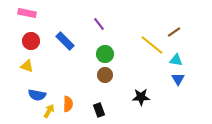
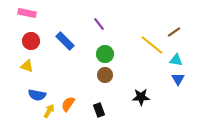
orange semicircle: rotated 147 degrees counterclockwise
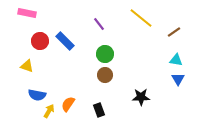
red circle: moved 9 px right
yellow line: moved 11 px left, 27 px up
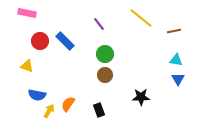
brown line: moved 1 px up; rotated 24 degrees clockwise
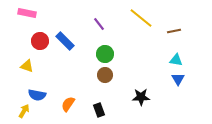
yellow arrow: moved 25 px left
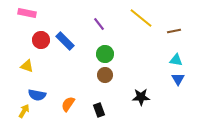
red circle: moved 1 px right, 1 px up
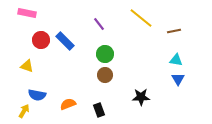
orange semicircle: rotated 35 degrees clockwise
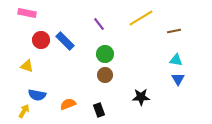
yellow line: rotated 70 degrees counterclockwise
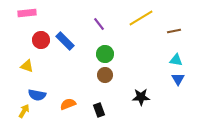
pink rectangle: rotated 18 degrees counterclockwise
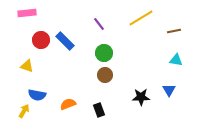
green circle: moved 1 px left, 1 px up
blue triangle: moved 9 px left, 11 px down
